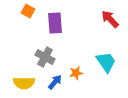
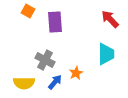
purple rectangle: moved 1 px up
gray cross: moved 3 px down
cyan trapezoid: moved 8 px up; rotated 35 degrees clockwise
orange star: rotated 16 degrees counterclockwise
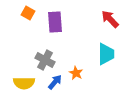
orange square: moved 2 px down
orange star: rotated 16 degrees counterclockwise
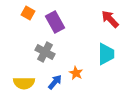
purple rectangle: rotated 25 degrees counterclockwise
gray cross: moved 8 px up
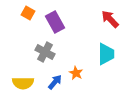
yellow semicircle: moved 1 px left
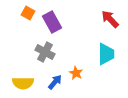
purple rectangle: moved 3 px left
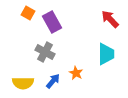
blue arrow: moved 2 px left, 1 px up
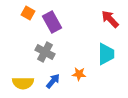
orange star: moved 3 px right, 1 px down; rotated 24 degrees counterclockwise
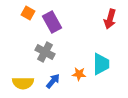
red arrow: rotated 120 degrees counterclockwise
cyan trapezoid: moved 5 px left, 10 px down
